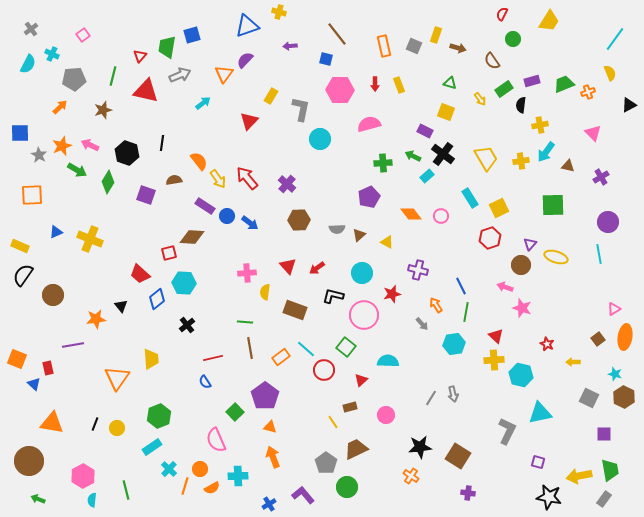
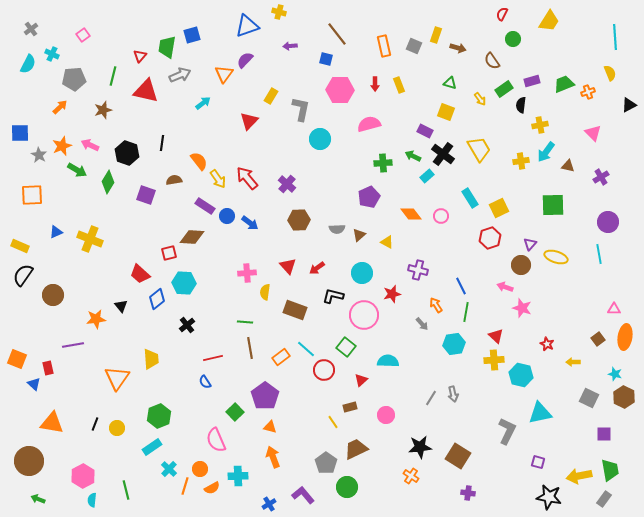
cyan line at (615, 39): moved 2 px up; rotated 40 degrees counterclockwise
yellow trapezoid at (486, 158): moved 7 px left, 9 px up
pink triangle at (614, 309): rotated 32 degrees clockwise
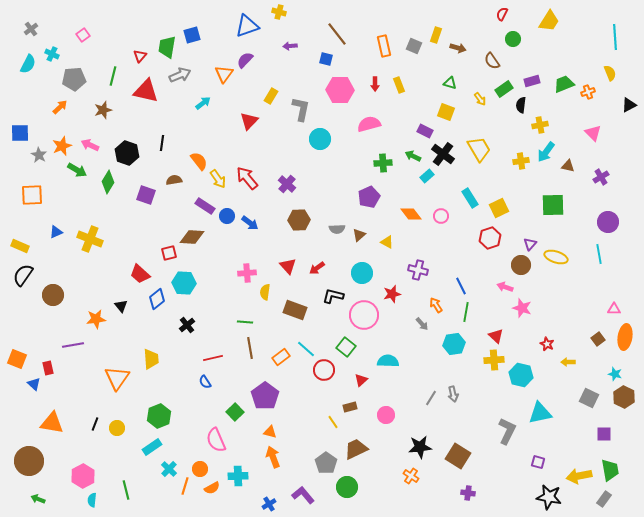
yellow arrow at (573, 362): moved 5 px left
orange triangle at (270, 427): moved 5 px down
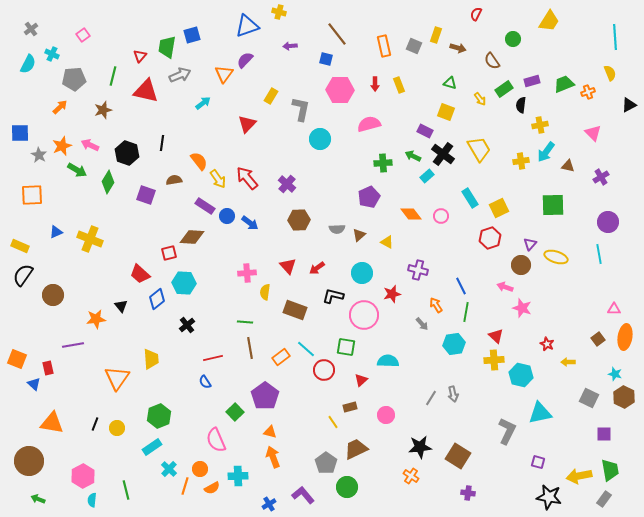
red semicircle at (502, 14): moved 26 px left
red triangle at (249, 121): moved 2 px left, 3 px down
green square at (346, 347): rotated 30 degrees counterclockwise
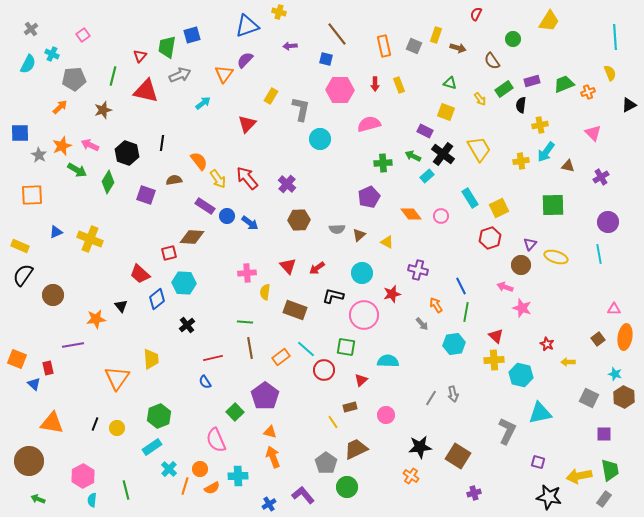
purple cross at (468, 493): moved 6 px right; rotated 24 degrees counterclockwise
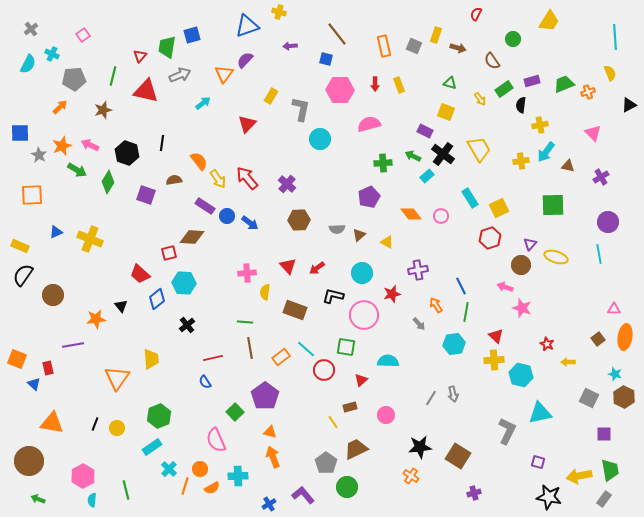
purple cross at (418, 270): rotated 24 degrees counterclockwise
gray arrow at (422, 324): moved 3 px left
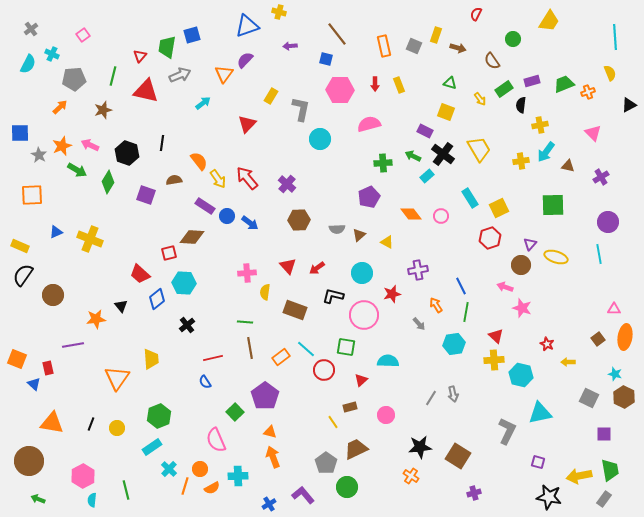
black line at (95, 424): moved 4 px left
